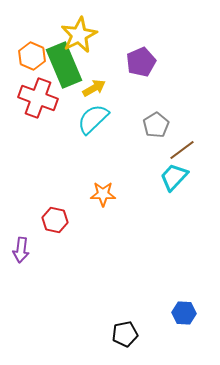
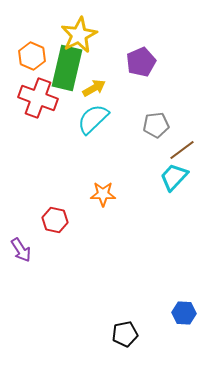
green rectangle: moved 3 px right, 3 px down; rotated 36 degrees clockwise
gray pentagon: rotated 25 degrees clockwise
purple arrow: rotated 40 degrees counterclockwise
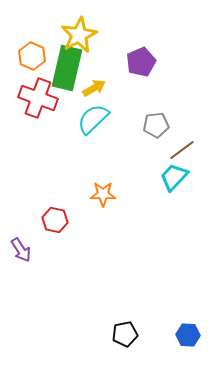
blue hexagon: moved 4 px right, 22 px down
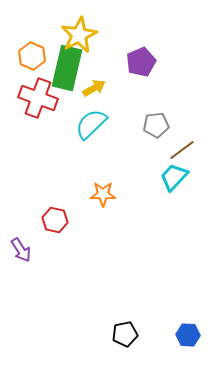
cyan semicircle: moved 2 px left, 5 px down
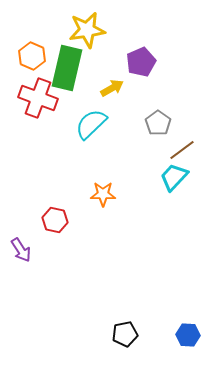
yellow star: moved 8 px right, 5 px up; rotated 18 degrees clockwise
yellow arrow: moved 18 px right
gray pentagon: moved 2 px right, 2 px up; rotated 30 degrees counterclockwise
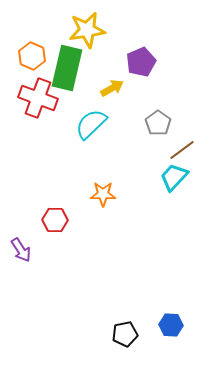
red hexagon: rotated 10 degrees counterclockwise
blue hexagon: moved 17 px left, 10 px up
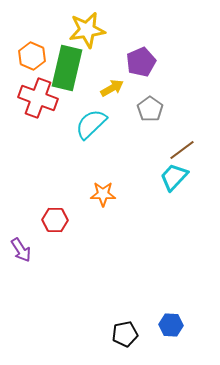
gray pentagon: moved 8 px left, 14 px up
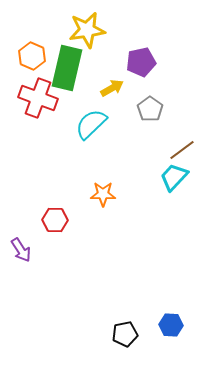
purple pentagon: rotated 12 degrees clockwise
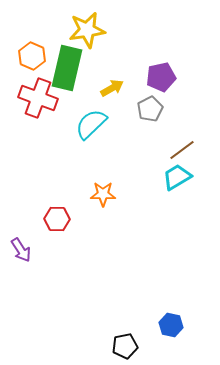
purple pentagon: moved 20 px right, 15 px down
gray pentagon: rotated 10 degrees clockwise
cyan trapezoid: moved 3 px right; rotated 16 degrees clockwise
red hexagon: moved 2 px right, 1 px up
blue hexagon: rotated 10 degrees clockwise
black pentagon: moved 12 px down
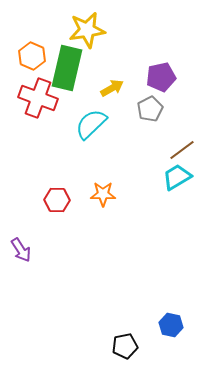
red hexagon: moved 19 px up
